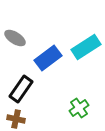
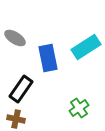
blue rectangle: rotated 64 degrees counterclockwise
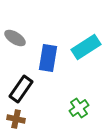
blue rectangle: rotated 20 degrees clockwise
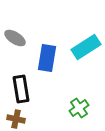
blue rectangle: moved 1 px left
black rectangle: rotated 44 degrees counterclockwise
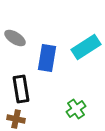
green cross: moved 3 px left, 1 px down
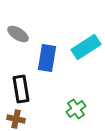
gray ellipse: moved 3 px right, 4 px up
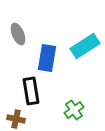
gray ellipse: rotated 35 degrees clockwise
cyan rectangle: moved 1 px left, 1 px up
black rectangle: moved 10 px right, 2 px down
green cross: moved 2 px left, 1 px down
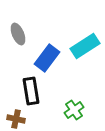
blue rectangle: rotated 28 degrees clockwise
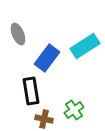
brown cross: moved 28 px right
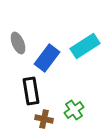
gray ellipse: moved 9 px down
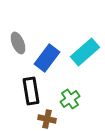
cyan rectangle: moved 6 px down; rotated 8 degrees counterclockwise
green cross: moved 4 px left, 11 px up
brown cross: moved 3 px right
